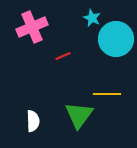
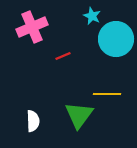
cyan star: moved 2 px up
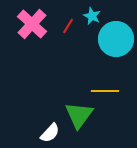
pink cross: moved 3 px up; rotated 24 degrees counterclockwise
red line: moved 5 px right, 30 px up; rotated 35 degrees counterclockwise
yellow line: moved 2 px left, 3 px up
white semicircle: moved 17 px right, 12 px down; rotated 45 degrees clockwise
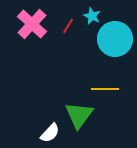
cyan circle: moved 1 px left
yellow line: moved 2 px up
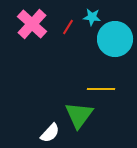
cyan star: moved 1 px down; rotated 18 degrees counterclockwise
red line: moved 1 px down
yellow line: moved 4 px left
